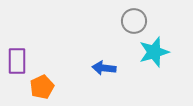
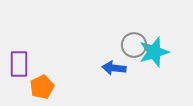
gray circle: moved 24 px down
purple rectangle: moved 2 px right, 3 px down
blue arrow: moved 10 px right
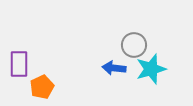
cyan star: moved 3 px left, 17 px down
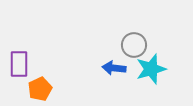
orange pentagon: moved 2 px left, 2 px down
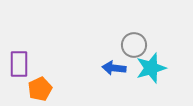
cyan star: moved 1 px up
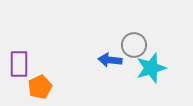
blue arrow: moved 4 px left, 8 px up
orange pentagon: moved 2 px up
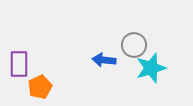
blue arrow: moved 6 px left
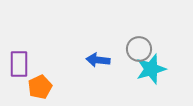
gray circle: moved 5 px right, 4 px down
blue arrow: moved 6 px left
cyan star: moved 1 px down
